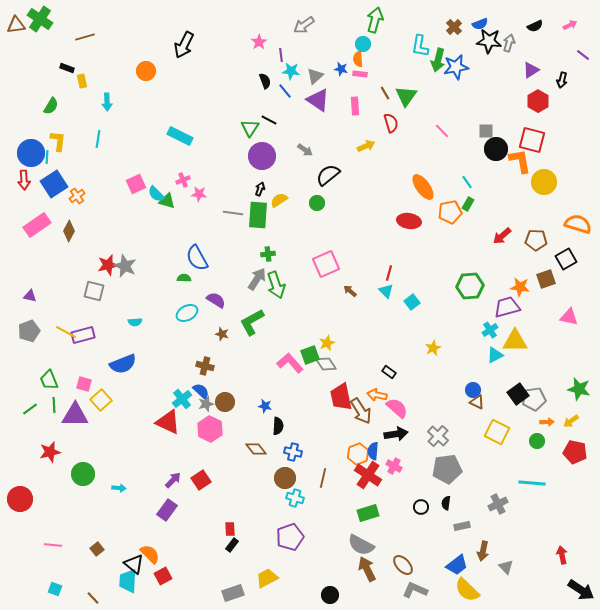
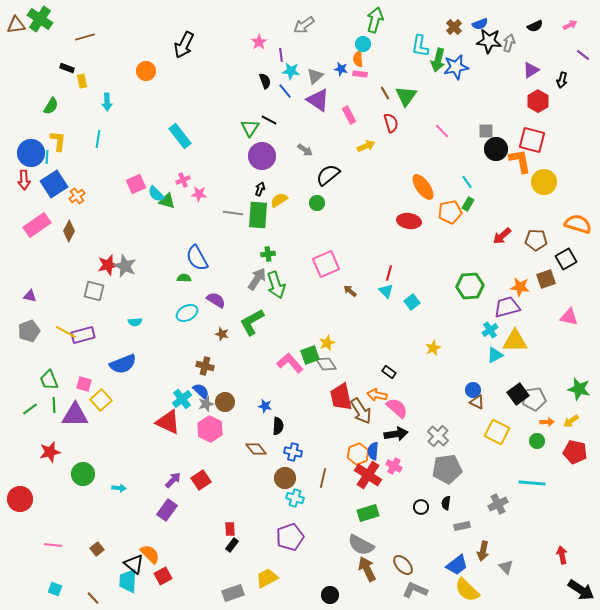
pink rectangle at (355, 106): moved 6 px left, 9 px down; rotated 24 degrees counterclockwise
cyan rectangle at (180, 136): rotated 25 degrees clockwise
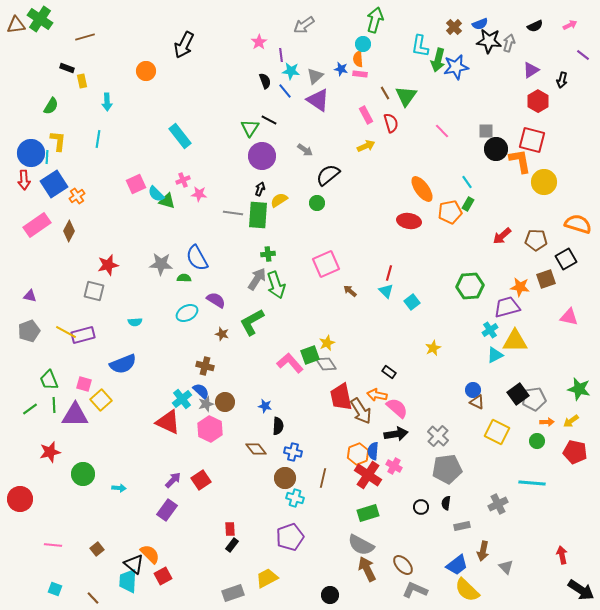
pink rectangle at (349, 115): moved 17 px right
orange ellipse at (423, 187): moved 1 px left, 2 px down
gray star at (125, 266): moved 36 px right, 2 px up; rotated 20 degrees counterclockwise
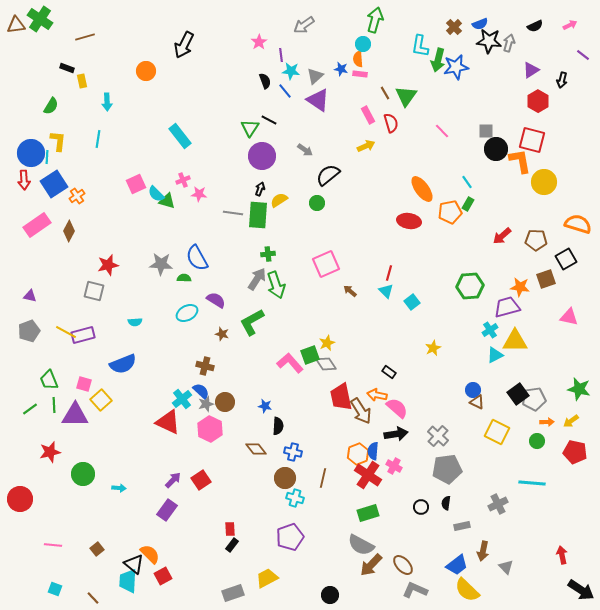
pink rectangle at (366, 115): moved 2 px right
brown arrow at (367, 569): moved 4 px right, 4 px up; rotated 110 degrees counterclockwise
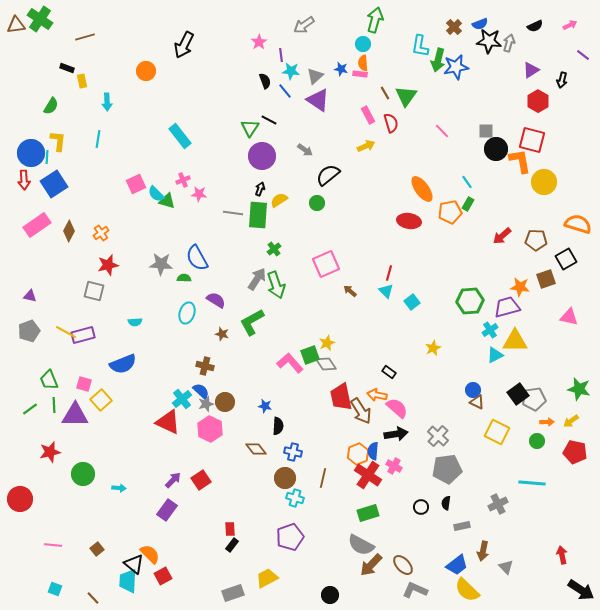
orange semicircle at (358, 59): moved 5 px right, 4 px down
orange cross at (77, 196): moved 24 px right, 37 px down
green cross at (268, 254): moved 6 px right, 5 px up; rotated 32 degrees counterclockwise
green hexagon at (470, 286): moved 15 px down
cyan ellipse at (187, 313): rotated 45 degrees counterclockwise
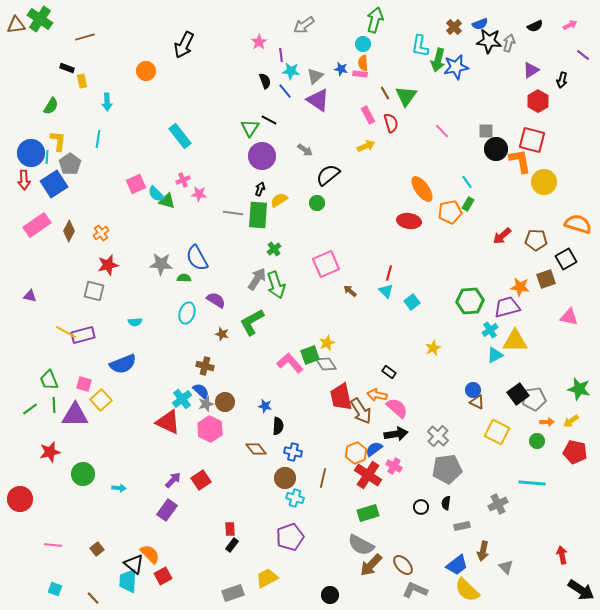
gray pentagon at (29, 331): moved 41 px right, 167 px up; rotated 15 degrees counterclockwise
blue semicircle at (373, 451): moved 1 px right, 2 px up; rotated 48 degrees clockwise
orange hexagon at (358, 454): moved 2 px left, 1 px up
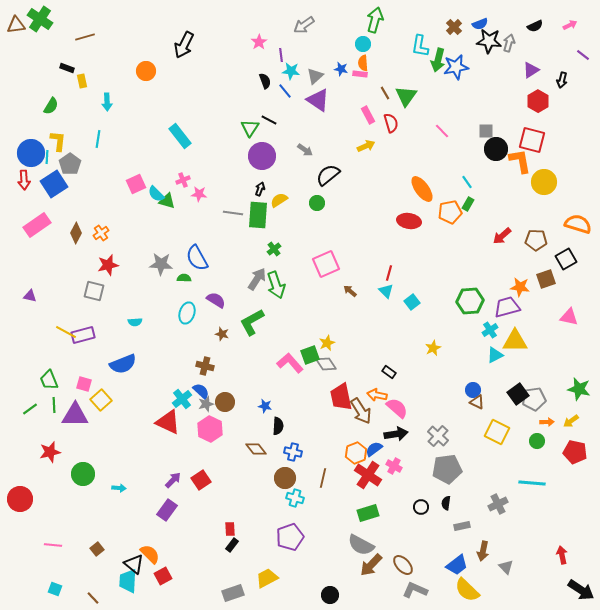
brown diamond at (69, 231): moved 7 px right, 2 px down
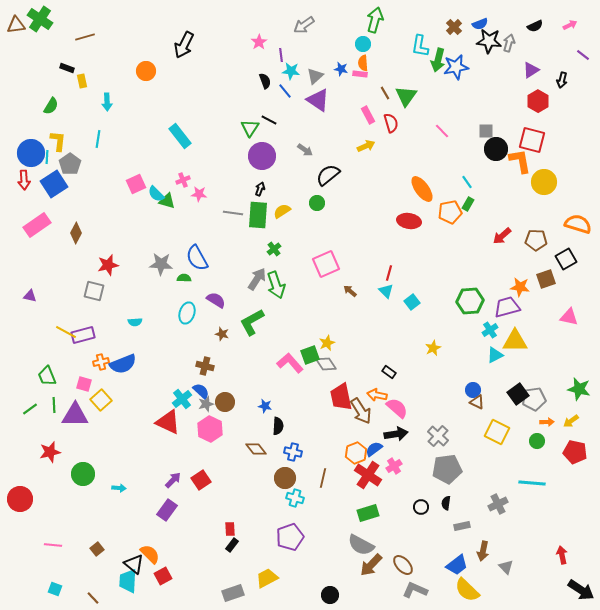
yellow semicircle at (279, 200): moved 3 px right, 11 px down
orange cross at (101, 233): moved 129 px down; rotated 21 degrees clockwise
green trapezoid at (49, 380): moved 2 px left, 4 px up
pink cross at (394, 466): rotated 28 degrees clockwise
